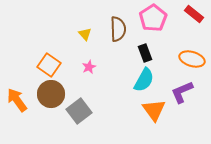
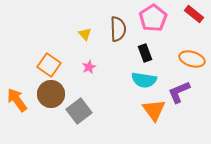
cyan semicircle: rotated 70 degrees clockwise
purple L-shape: moved 3 px left
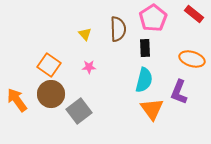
black rectangle: moved 5 px up; rotated 18 degrees clockwise
pink star: rotated 24 degrees clockwise
cyan semicircle: rotated 85 degrees counterclockwise
purple L-shape: rotated 45 degrees counterclockwise
orange triangle: moved 2 px left, 1 px up
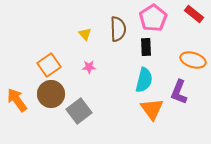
black rectangle: moved 1 px right, 1 px up
orange ellipse: moved 1 px right, 1 px down
orange square: rotated 20 degrees clockwise
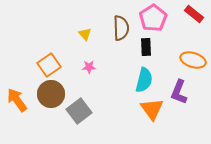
brown semicircle: moved 3 px right, 1 px up
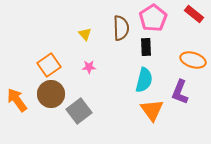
purple L-shape: moved 1 px right
orange triangle: moved 1 px down
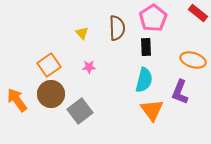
red rectangle: moved 4 px right, 1 px up
brown semicircle: moved 4 px left
yellow triangle: moved 3 px left, 1 px up
gray square: moved 1 px right
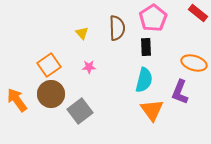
orange ellipse: moved 1 px right, 3 px down
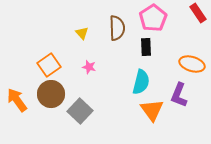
red rectangle: rotated 18 degrees clockwise
orange ellipse: moved 2 px left, 1 px down
pink star: rotated 16 degrees clockwise
cyan semicircle: moved 3 px left, 2 px down
purple L-shape: moved 1 px left, 3 px down
gray square: rotated 10 degrees counterclockwise
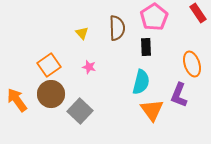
pink pentagon: moved 1 px right, 1 px up
orange ellipse: rotated 55 degrees clockwise
